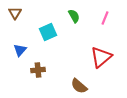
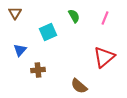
red triangle: moved 3 px right
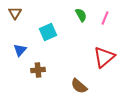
green semicircle: moved 7 px right, 1 px up
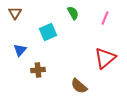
green semicircle: moved 8 px left, 2 px up
red triangle: moved 1 px right, 1 px down
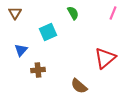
pink line: moved 8 px right, 5 px up
blue triangle: moved 1 px right
